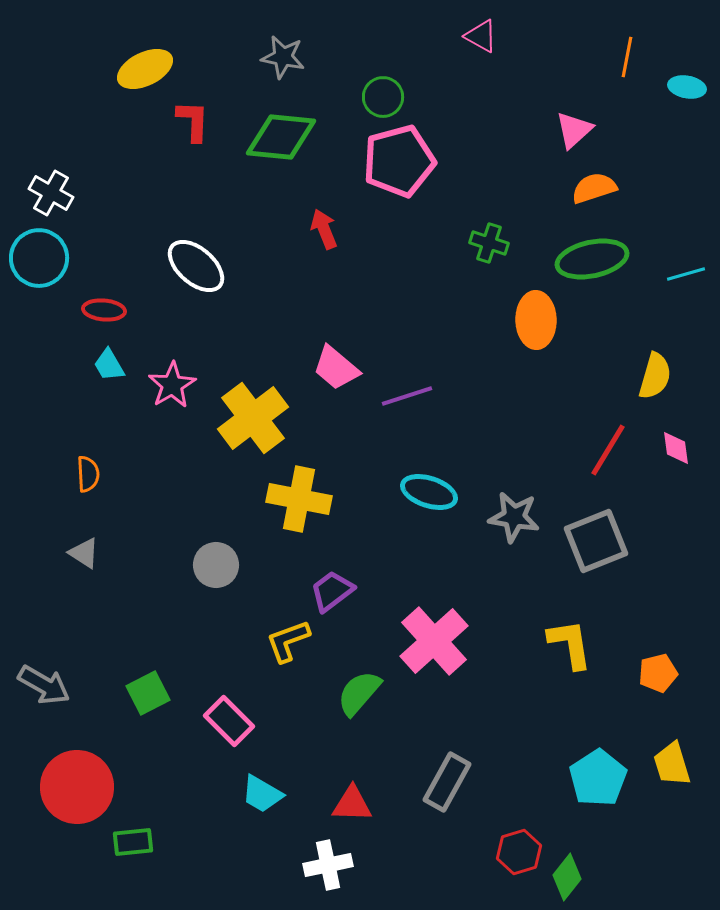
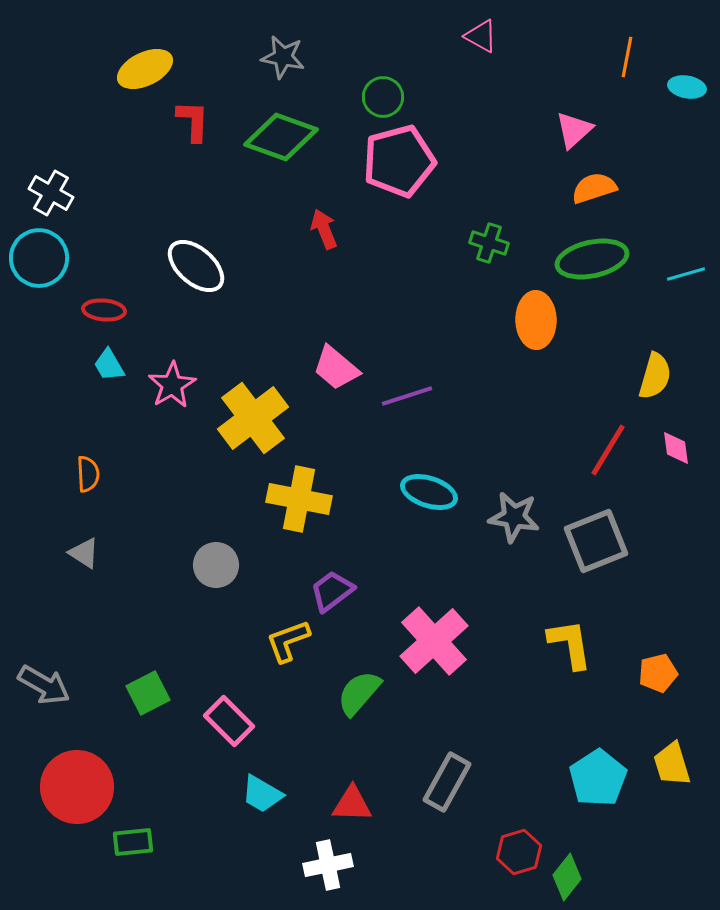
green diamond at (281, 137): rotated 14 degrees clockwise
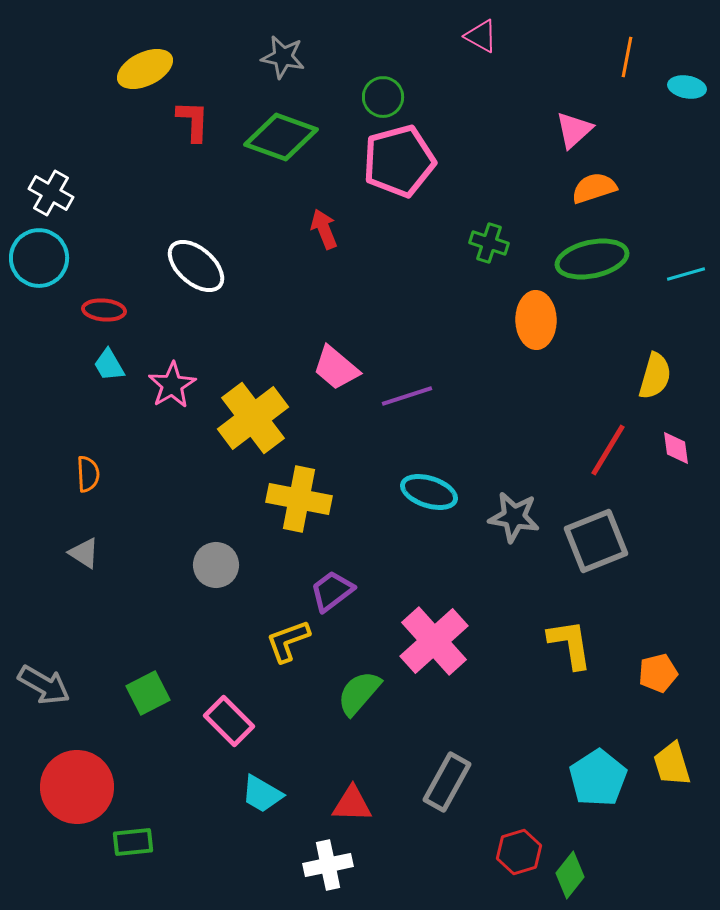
green diamond at (567, 877): moved 3 px right, 2 px up
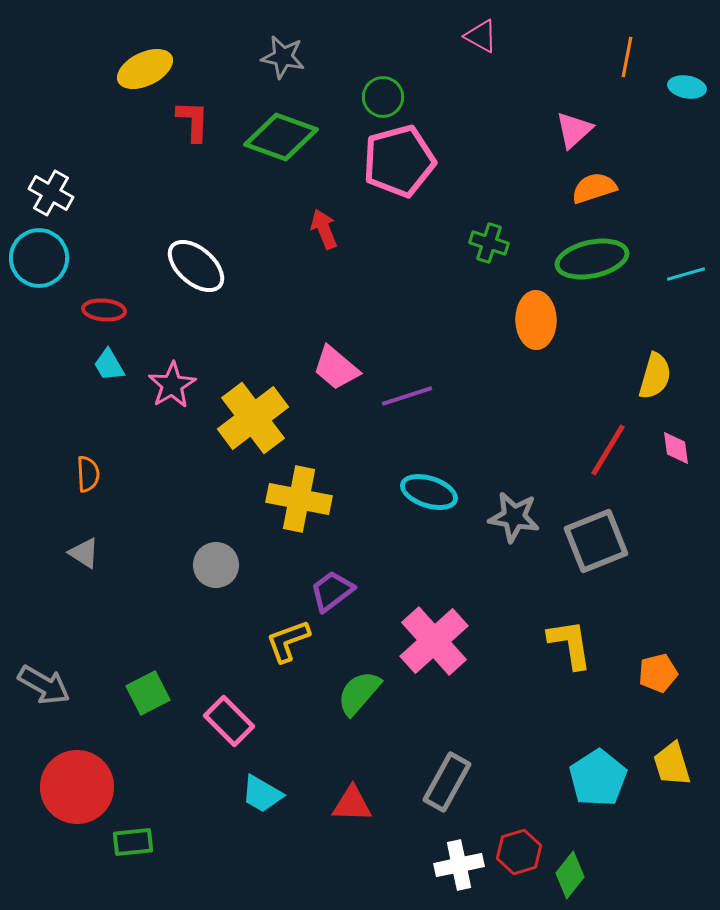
white cross at (328, 865): moved 131 px right
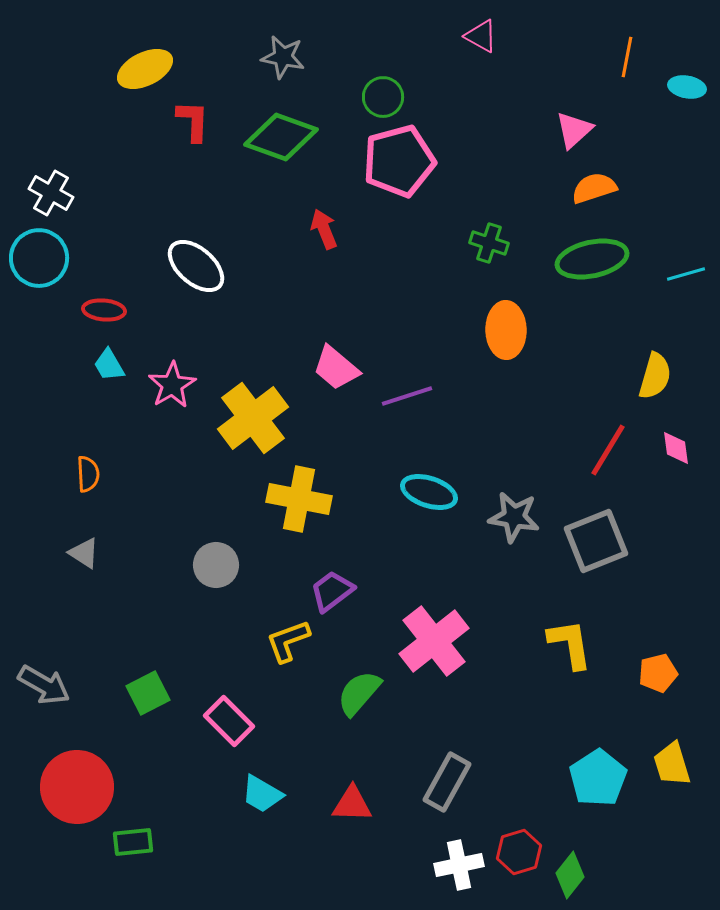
orange ellipse at (536, 320): moved 30 px left, 10 px down
pink cross at (434, 641): rotated 4 degrees clockwise
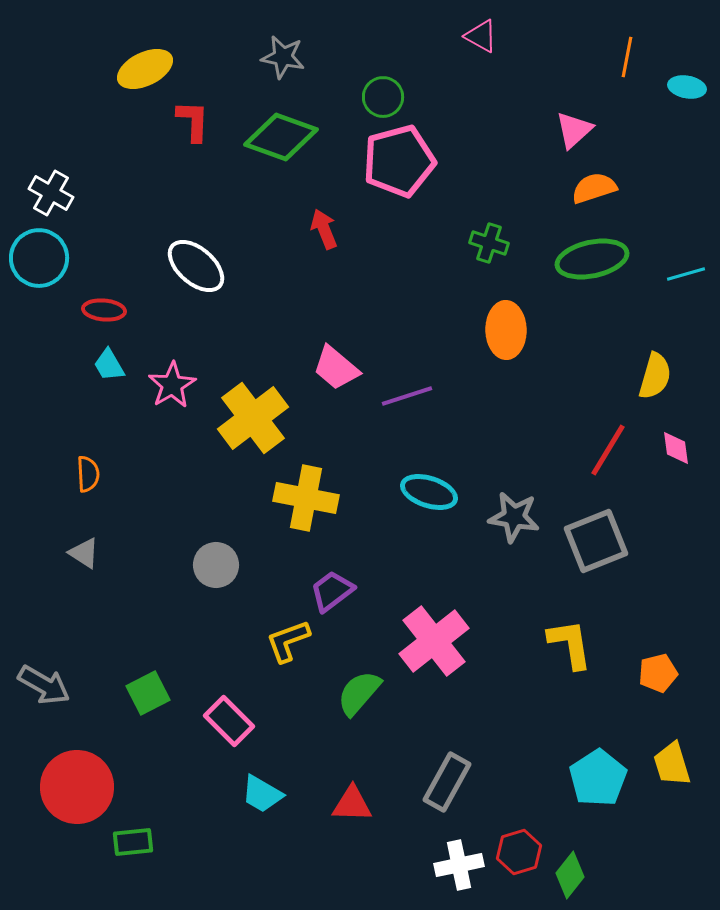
yellow cross at (299, 499): moved 7 px right, 1 px up
